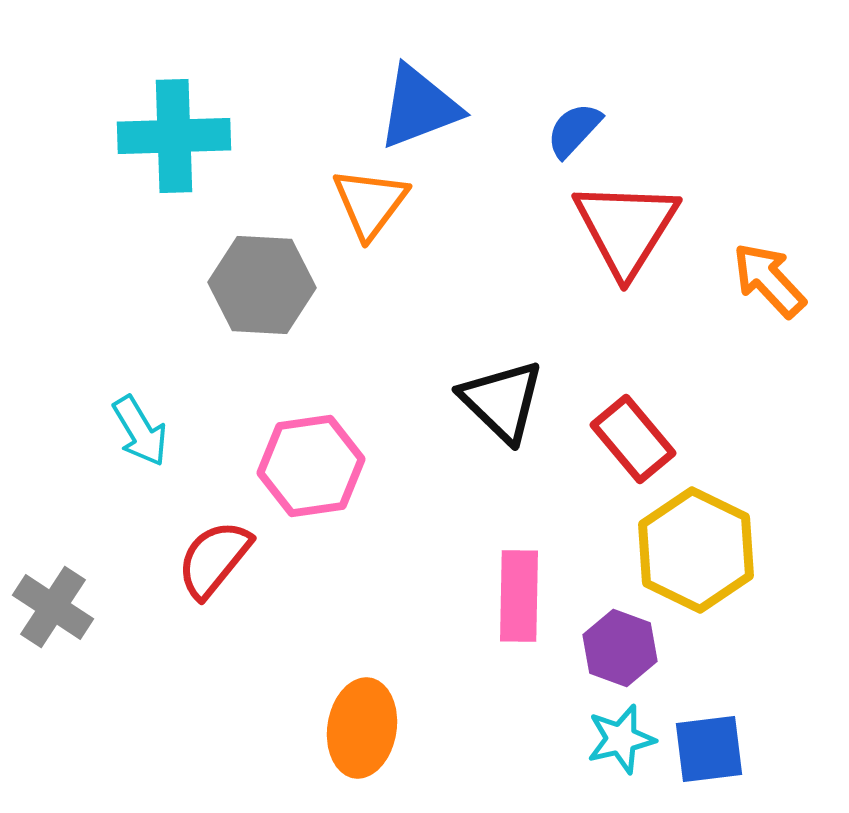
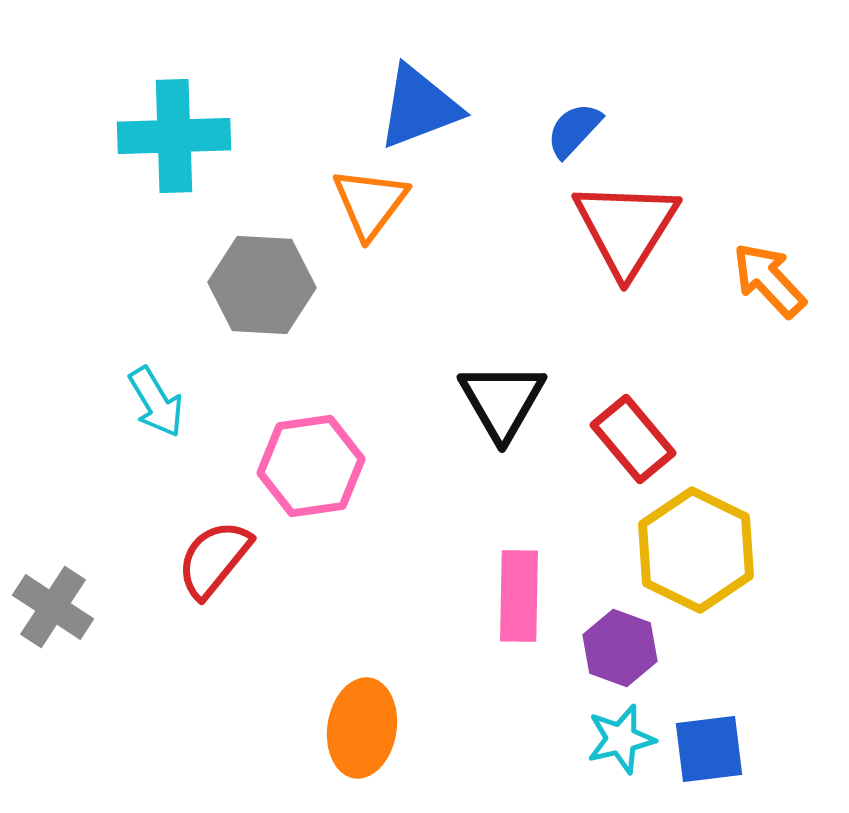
black triangle: rotated 16 degrees clockwise
cyan arrow: moved 16 px right, 29 px up
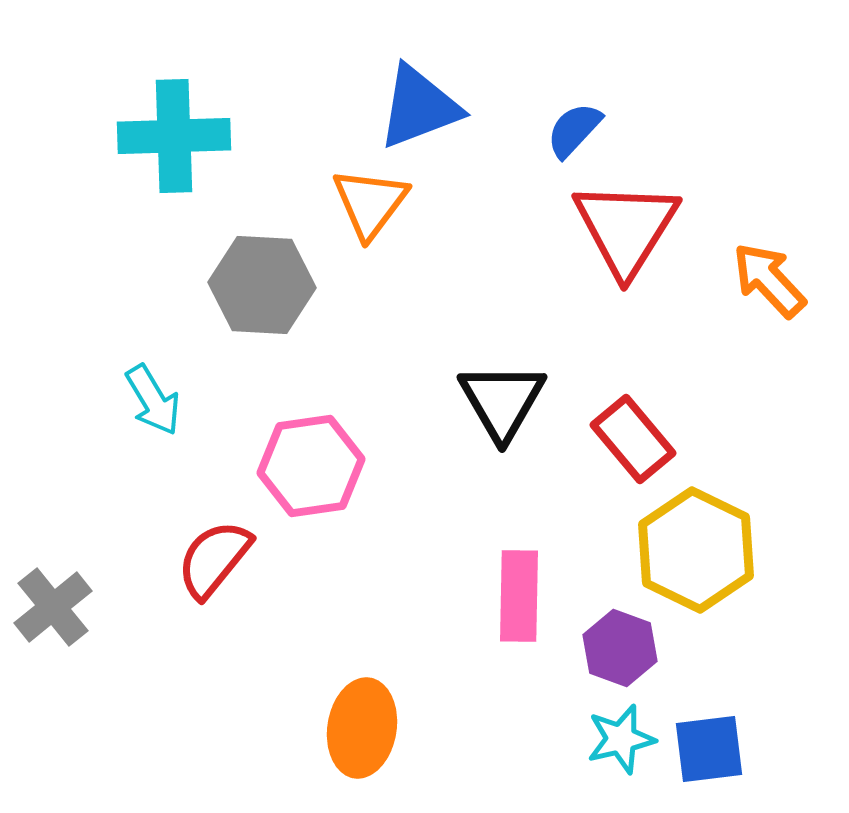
cyan arrow: moved 3 px left, 2 px up
gray cross: rotated 18 degrees clockwise
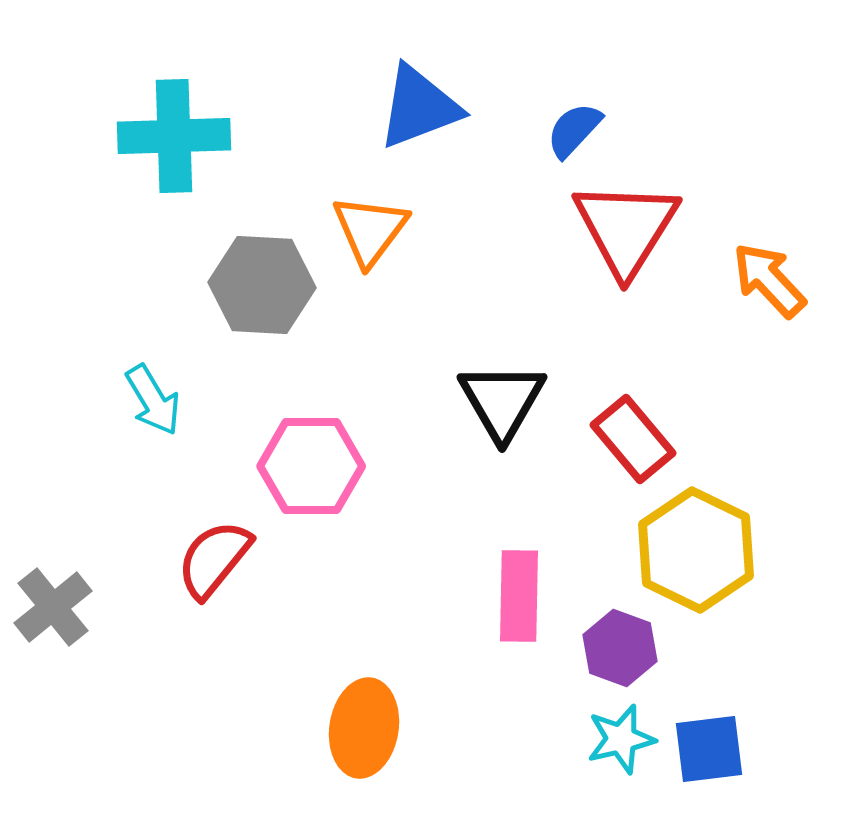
orange triangle: moved 27 px down
pink hexagon: rotated 8 degrees clockwise
orange ellipse: moved 2 px right
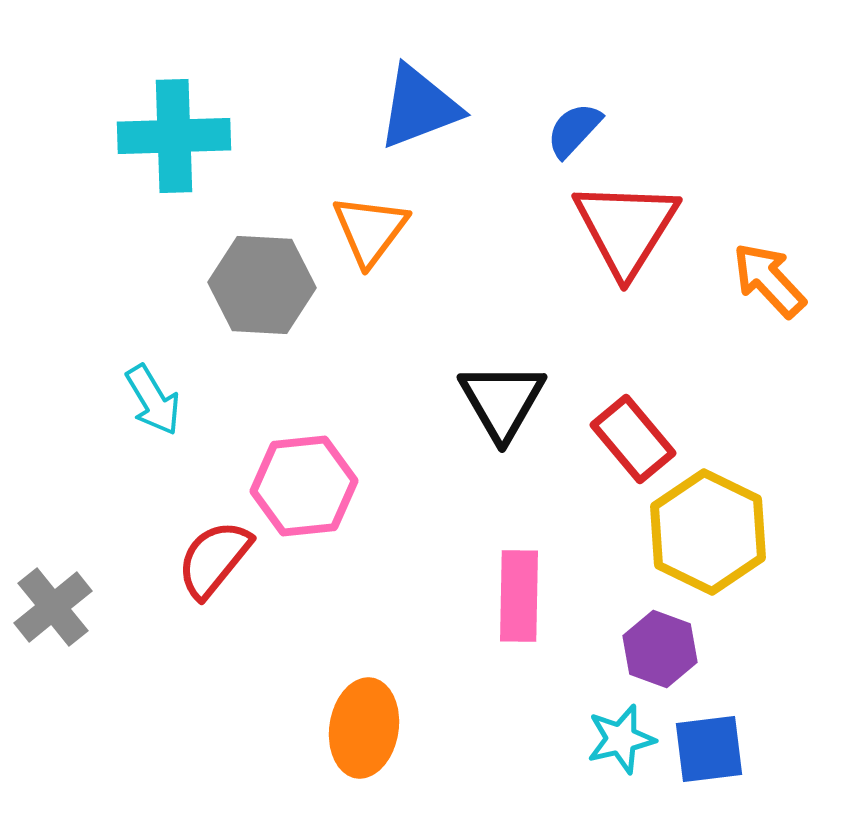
pink hexagon: moved 7 px left, 20 px down; rotated 6 degrees counterclockwise
yellow hexagon: moved 12 px right, 18 px up
purple hexagon: moved 40 px right, 1 px down
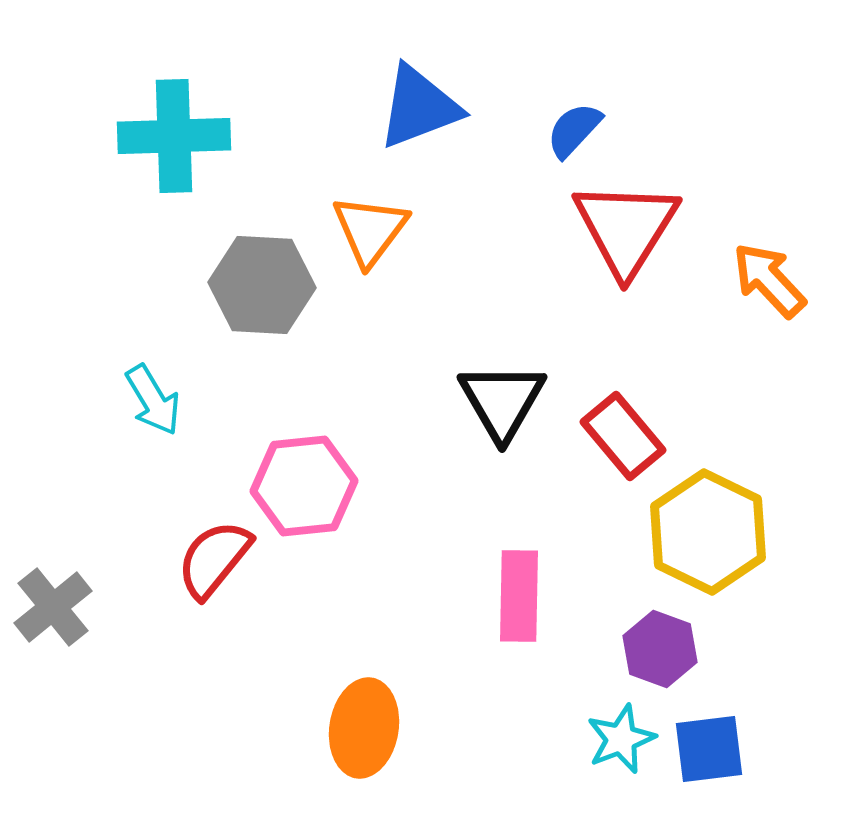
red rectangle: moved 10 px left, 3 px up
cyan star: rotated 8 degrees counterclockwise
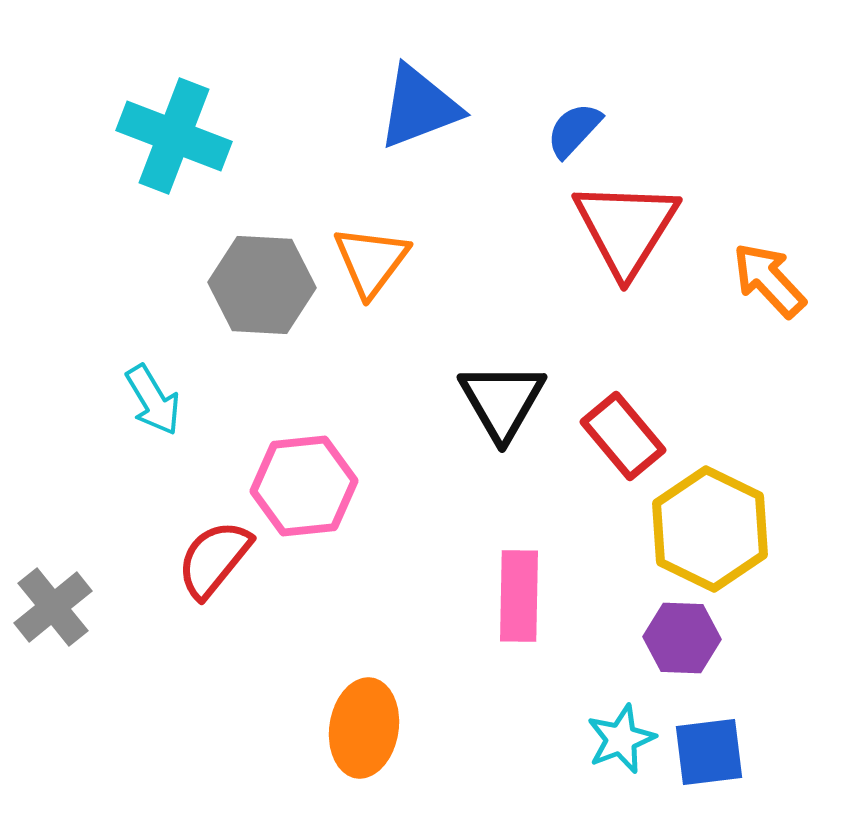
cyan cross: rotated 23 degrees clockwise
orange triangle: moved 1 px right, 31 px down
yellow hexagon: moved 2 px right, 3 px up
purple hexagon: moved 22 px right, 11 px up; rotated 18 degrees counterclockwise
blue square: moved 3 px down
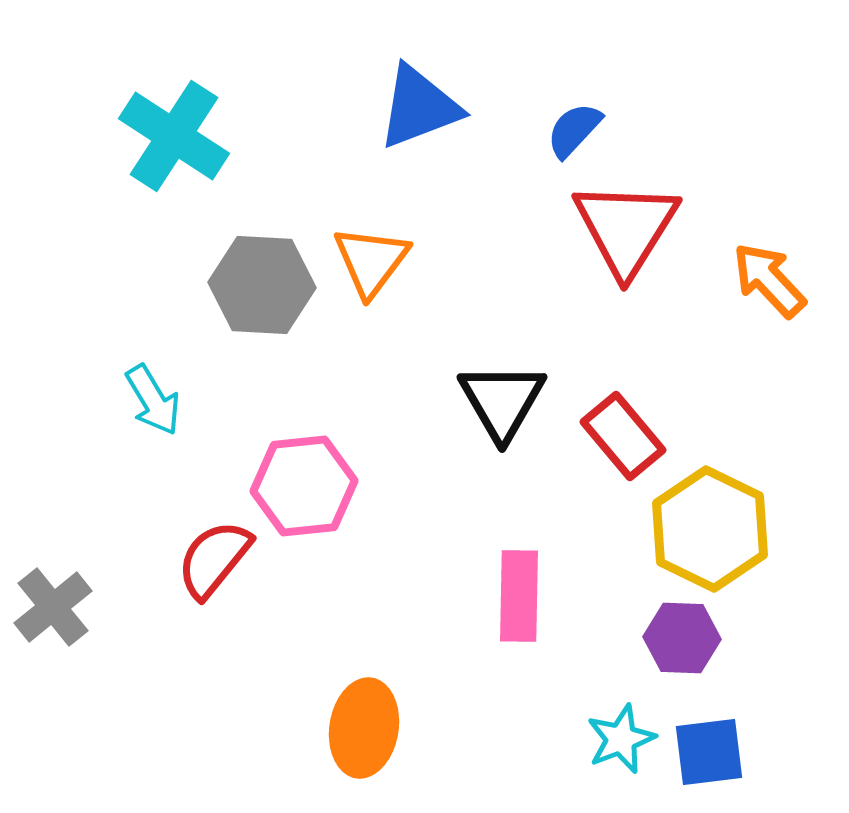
cyan cross: rotated 12 degrees clockwise
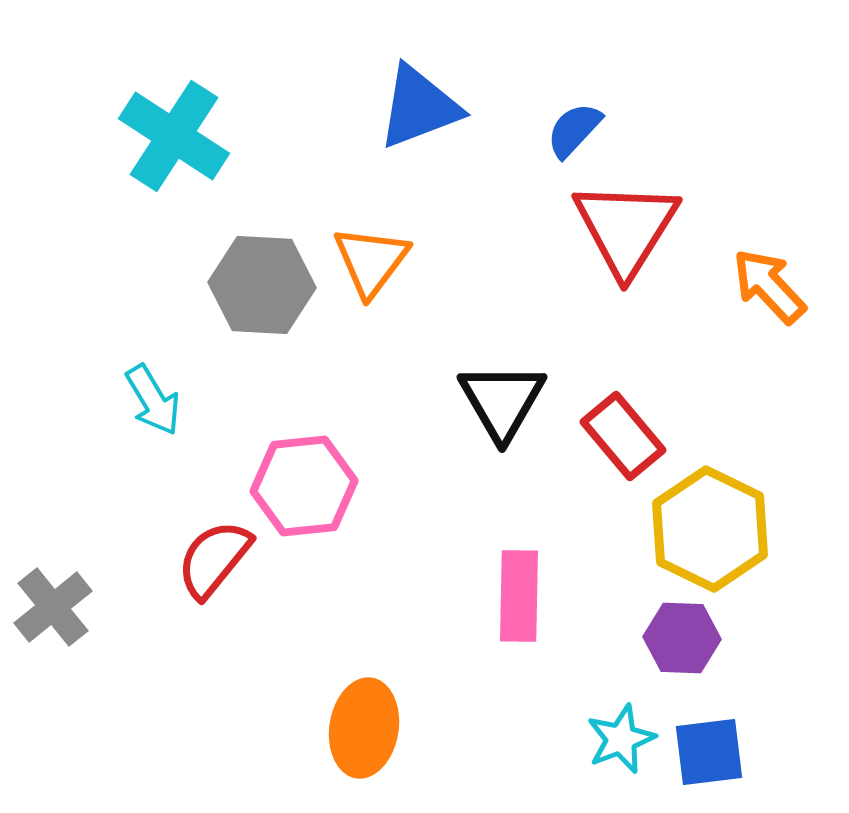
orange arrow: moved 6 px down
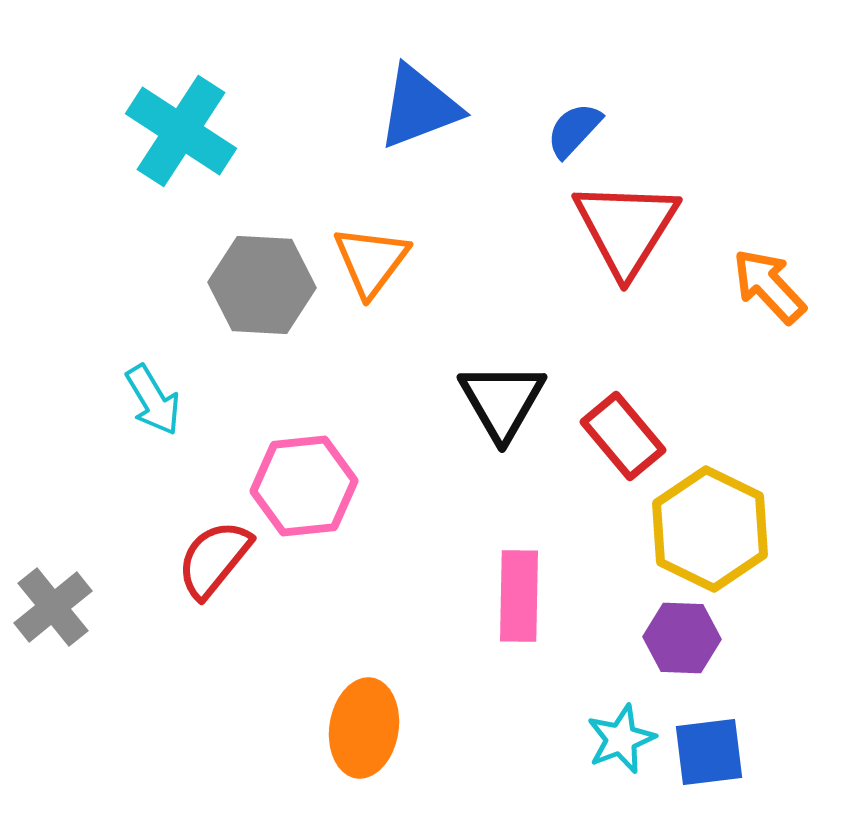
cyan cross: moved 7 px right, 5 px up
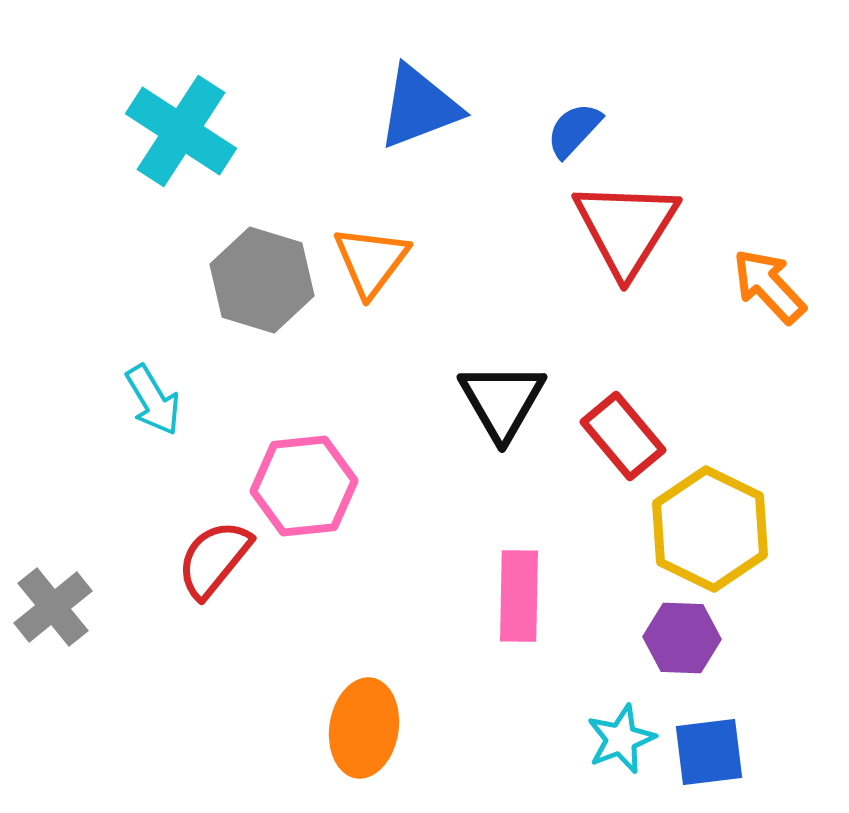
gray hexagon: moved 5 px up; rotated 14 degrees clockwise
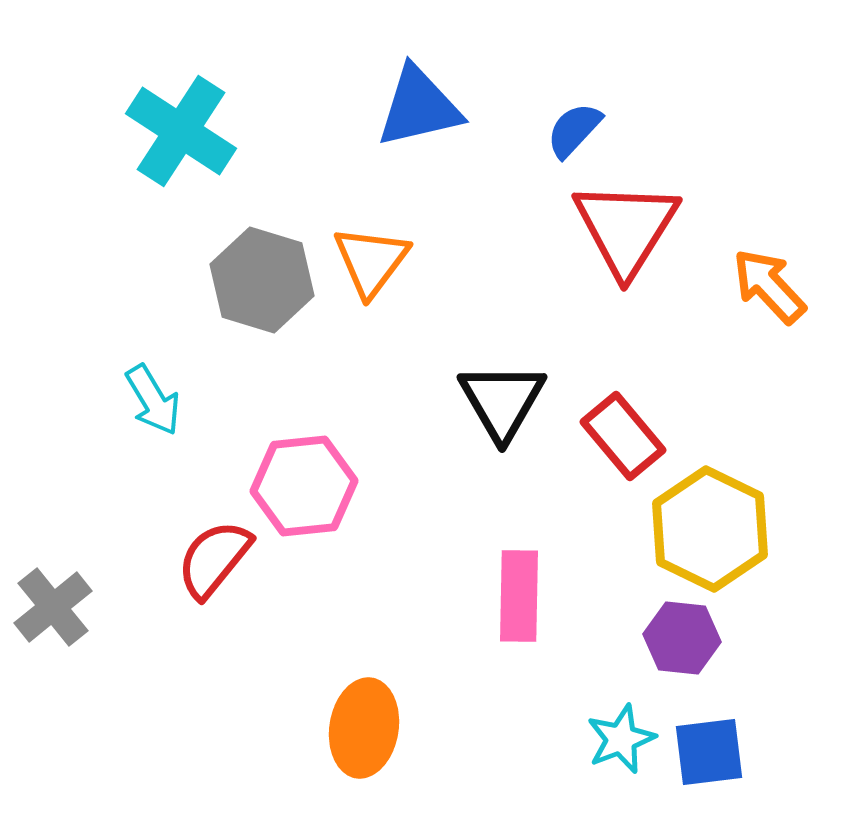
blue triangle: rotated 8 degrees clockwise
purple hexagon: rotated 4 degrees clockwise
